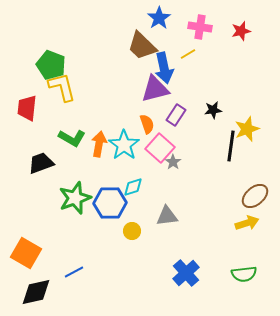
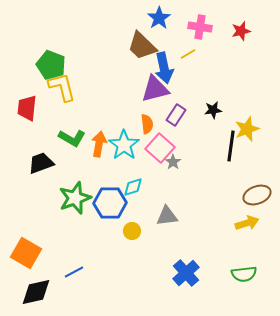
orange semicircle: rotated 12 degrees clockwise
brown ellipse: moved 2 px right, 1 px up; rotated 20 degrees clockwise
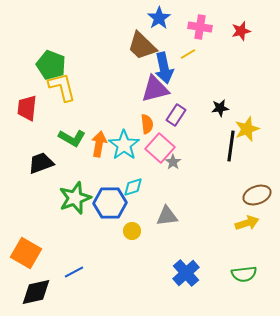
black star: moved 7 px right, 2 px up
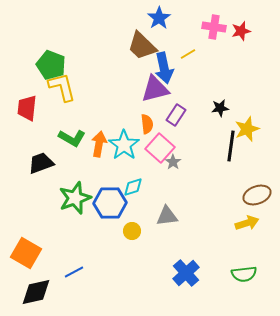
pink cross: moved 14 px right
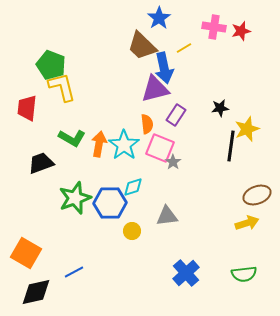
yellow line: moved 4 px left, 6 px up
pink square: rotated 20 degrees counterclockwise
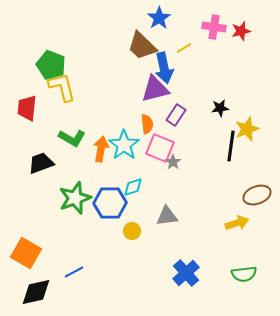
orange arrow: moved 2 px right, 5 px down
yellow arrow: moved 10 px left
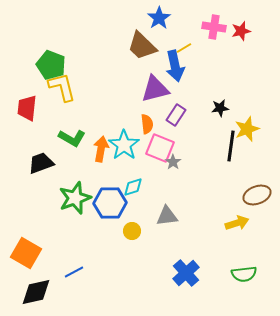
blue arrow: moved 11 px right, 2 px up
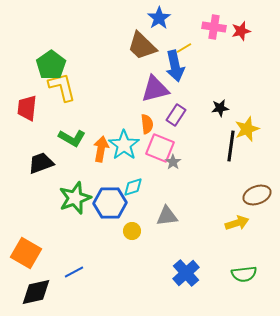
green pentagon: rotated 16 degrees clockwise
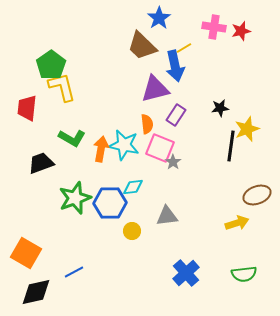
cyan star: rotated 24 degrees counterclockwise
cyan diamond: rotated 10 degrees clockwise
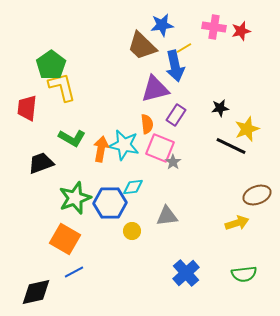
blue star: moved 3 px right, 7 px down; rotated 25 degrees clockwise
black line: rotated 72 degrees counterclockwise
orange square: moved 39 px right, 14 px up
